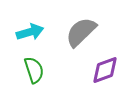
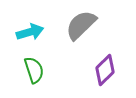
gray semicircle: moved 7 px up
purple diamond: rotated 24 degrees counterclockwise
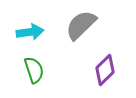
cyan arrow: rotated 8 degrees clockwise
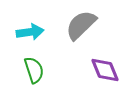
purple diamond: rotated 68 degrees counterclockwise
